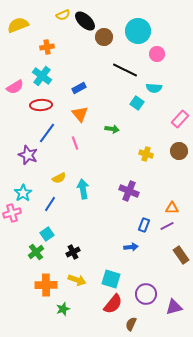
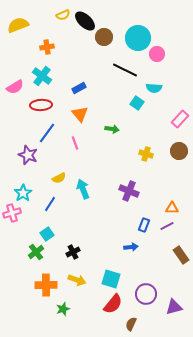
cyan circle at (138, 31): moved 7 px down
cyan arrow at (83, 189): rotated 12 degrees counterclockwise
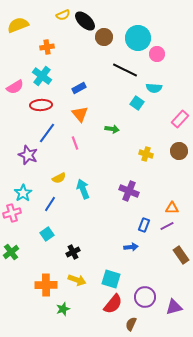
green cross at (36, 252): moved 25 px left
purple circle at (146, 294): moved 1 px left, 3 px down
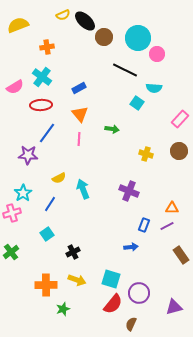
cyan cross at (42, 76): moved 1 px down
pink line at (75, 143): moved 4 px right, 4 px up; rotated 24 degrees clockwise
purple star at (28, 155): rotated 18 degrees counterclockwise
purple circle at (145, 297): moved 6 px left, 4 px up
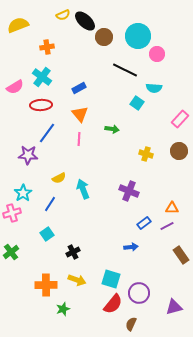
cyan circle at (138, 38): moved 2 px up
blue rectangle at (144, 225): moved 2 px up; rotated 32 degrees clockwise
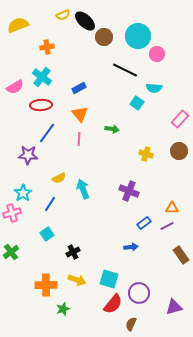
cyan square at (111, 279): moved 2 px left
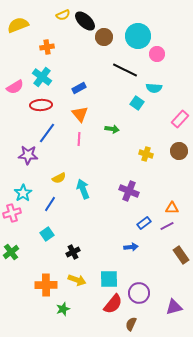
cyan square at (109, 279): rotated 18 degrees counterclockwise
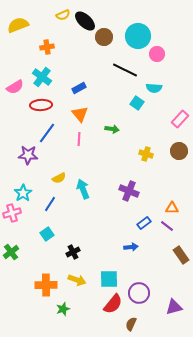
purple line at (167, 226): rotated 64 degrees clockwise
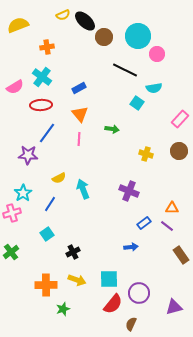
cyan semicircle at (154, 88): rotated 14 degrees counterclockwise
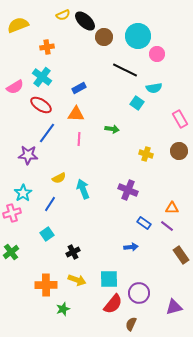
red ellipse at (41, 105): rotated 35 degrees clockwise
orange triangle at (80, 114): moved 4 px left; rotated 48 degrees counterclockwise
pink rectangle at (180, 119): rotated 72 degrees counterclockwise
purple cross at (129, 191): moved 1 px left, 1 px up
blue rectangle at (144, 223): rotated 72 degrees clockwise
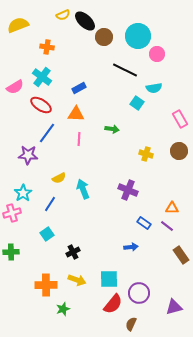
orange cross at (47, 47): rotated 16 degrees clockwise
green cross at (11, 252): rotated 35 degrees clockwise
